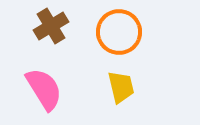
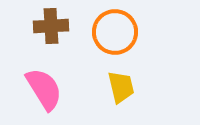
brown cross: rotated 28 degrees clockwise
orange circle: moved 4 px left
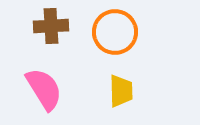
yellow trapezoid: moved 4 px down; rotated 12 degrees clockwise
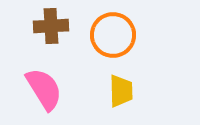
orange circle: moved 2 px left, 3 px down
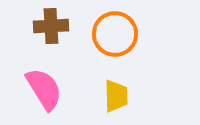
orange circle: moved 2 px right, 1 px up
yellow trapezoid: moved 5 px left, 5 px down
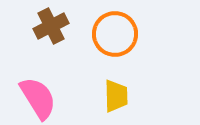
brown cross: rotated 24 degrees counterclockwise
pink semicircle: moved 6 px left, 9 px down
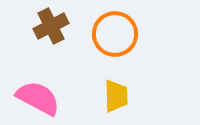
pink semicircle: rotated 30 degrees counterclockwise
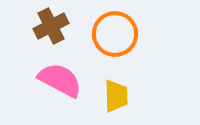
pink semicircle: moved 22 px right, 18 px up
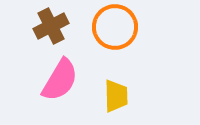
orange circle: moved 7 px up
pink semicircle: rotated 93 degrees clockwise
